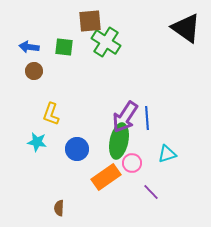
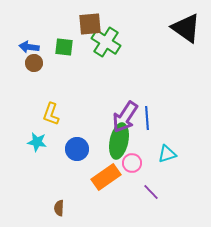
brown square: moved 3 px down
brown circle: moved 8 px up
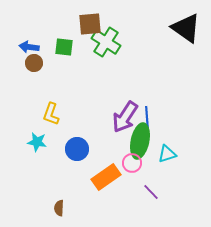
green ellipse: moved 21 px right
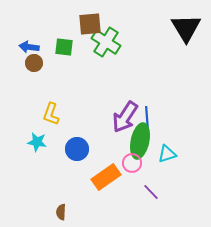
black triangle: rotated 24 degrees clockwise
brown semicircle: moved 2 px right, 4 px down
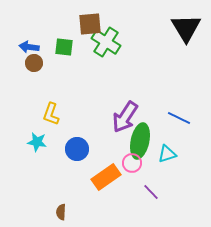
blue line: moved 32 px right; rotated 60 degrees counterclockwise
